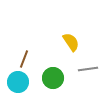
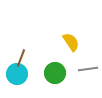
brown line: moved 3 px left, 1 px up
green circle: moved 2 px right, 5 px up
cyan circle: moved 1 px left, 8 px up
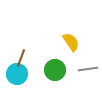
green circle: moved 3 px up
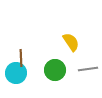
brown line: rotated 24 degrees counterclockwise
cyan circle: moved 1 px left, 1 px up
